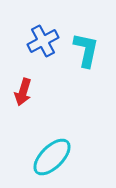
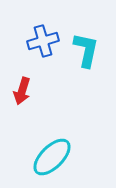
blue cross: rotated 12 degrees clockwise
red arrow: moved 1 px left, 1 px up
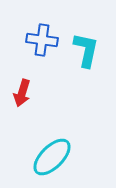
blue cross: moved 1 px left, 1 px up; rotated 24 degrees clockwise
red arrow: moved 2 px down
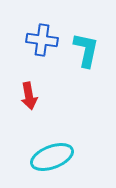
red arrow: moved 7 px right, 3 px down; rotated 28 degrees counterclockwise
cyan ellipse: rotated 24 degrees clockwise
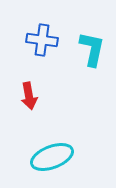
cyan L-shape: moved 6 px right, 1 px up
